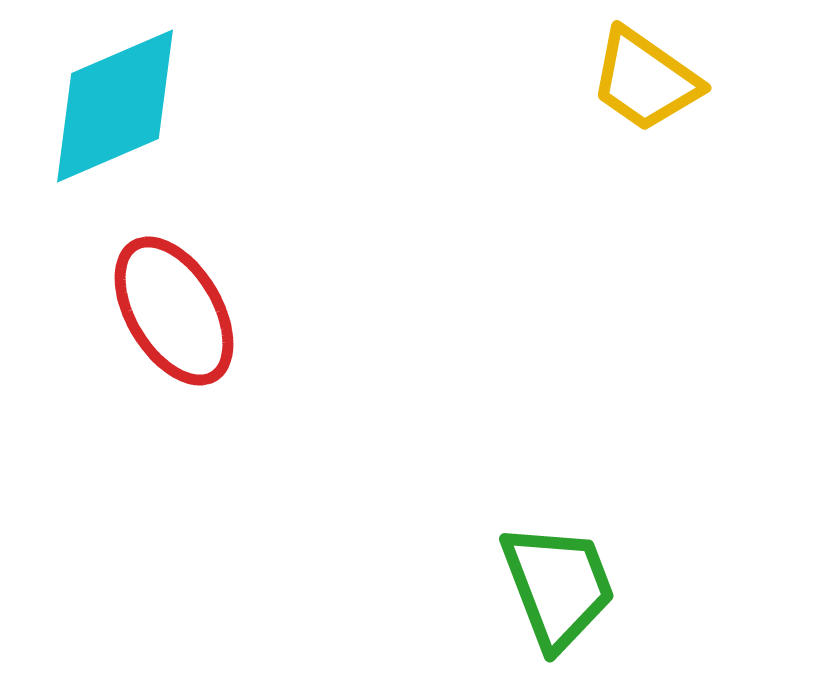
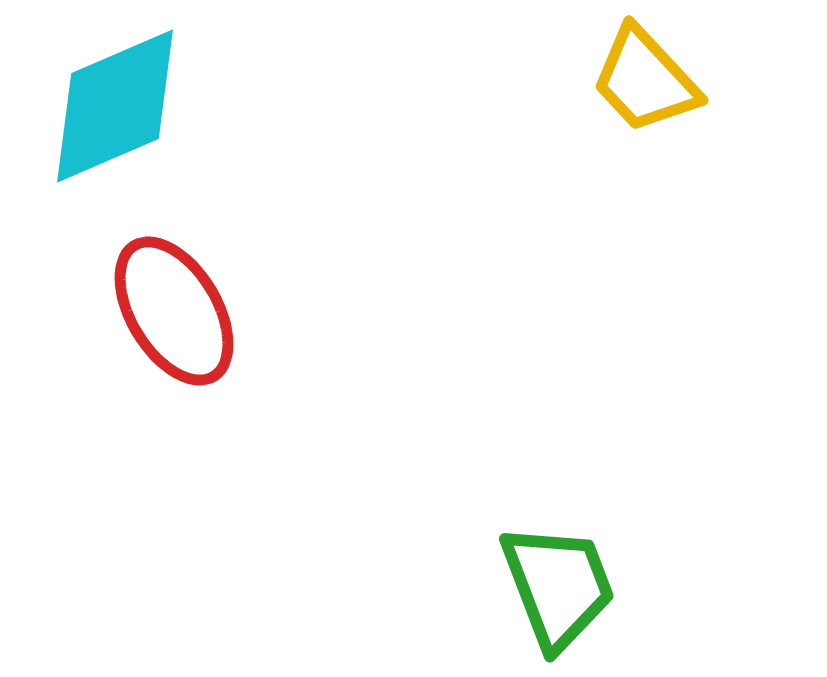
yellow trapezoid: rotated 12 degrees clockwise
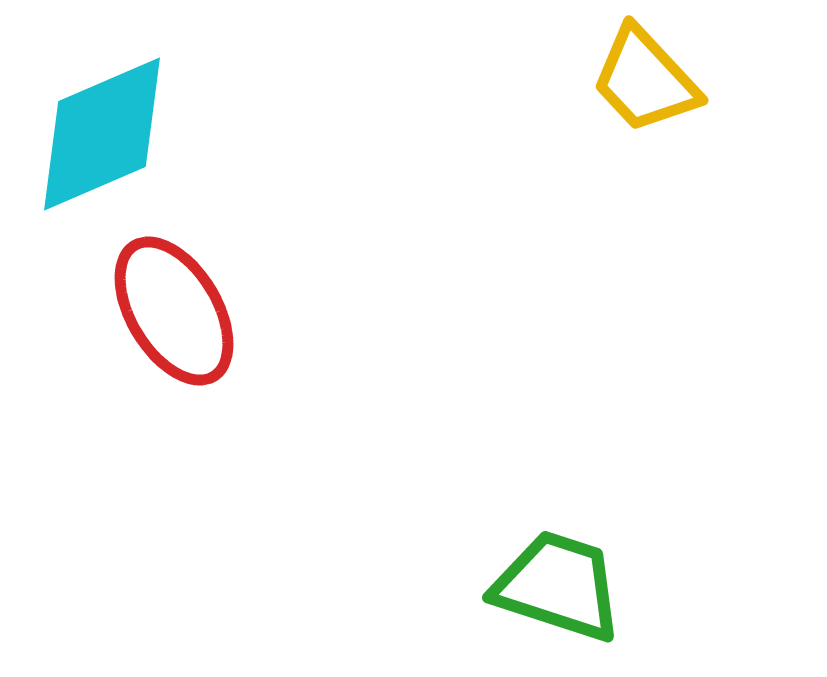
cyan diamond: moved 13 px left, 28 px down
green trapezoid: rotated 51 degrees counterclockwise
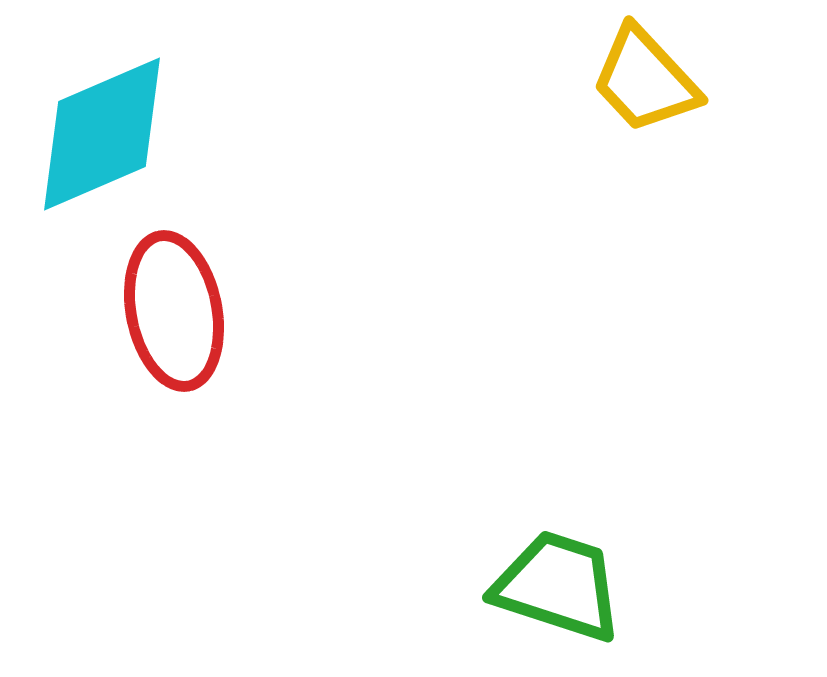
red ellipse: rotated 20 degrees clockwise
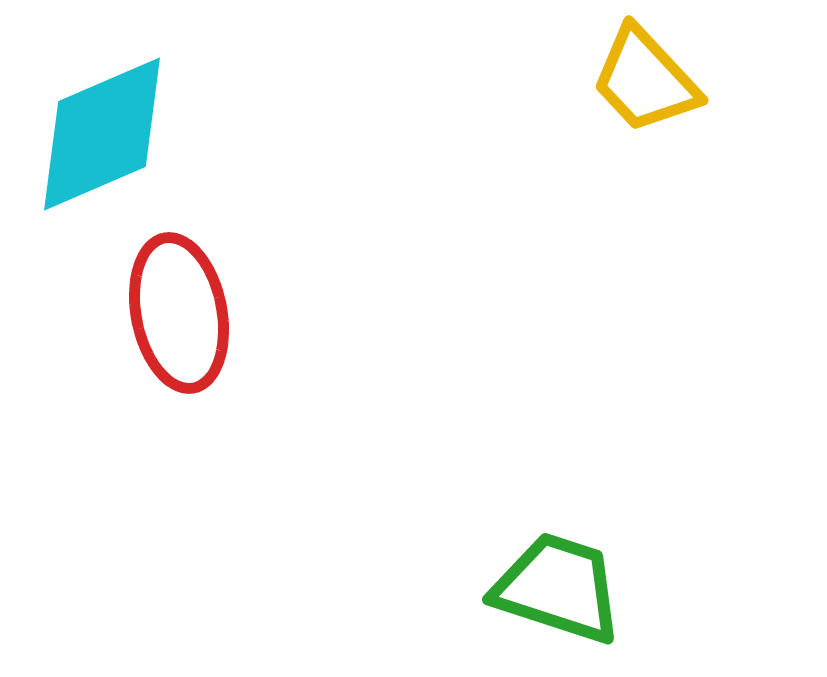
red ellipse: moved 5 px right, 2 px down
green trapezoid: moved 2 px down
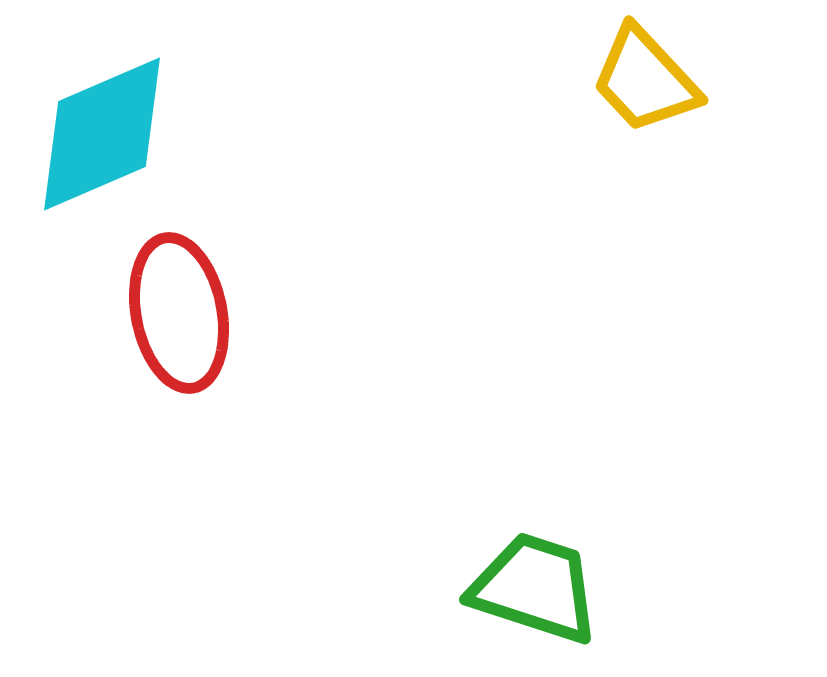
green trapezoid: moved 23 px left
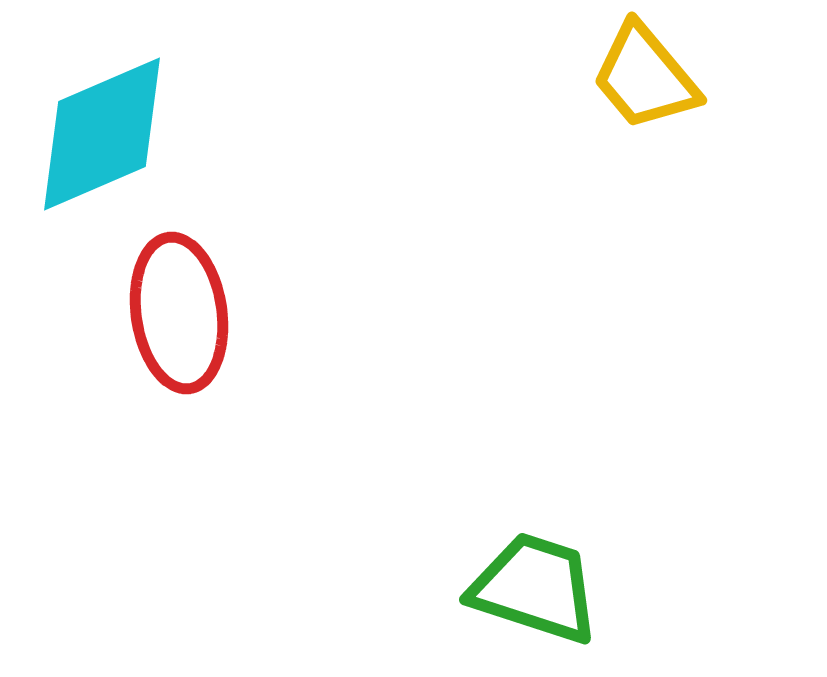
yellow trapezoid: moved 3 px up; rotated 3 degrees clockwise
red ellipse: rotated 3 degrees clockwise
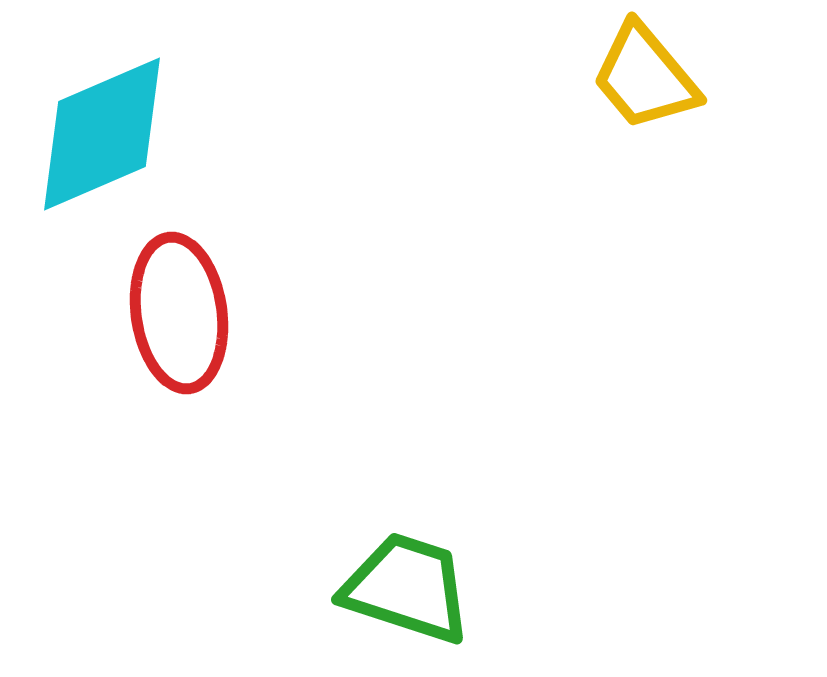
green trapezoid: moved 128 px left
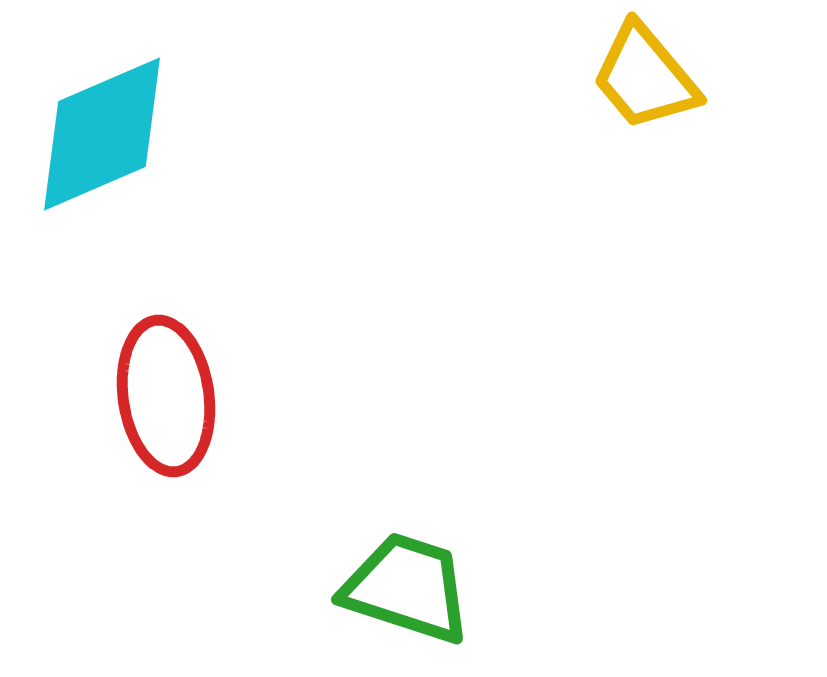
red ellipse: moved 13 px left, 83 px down
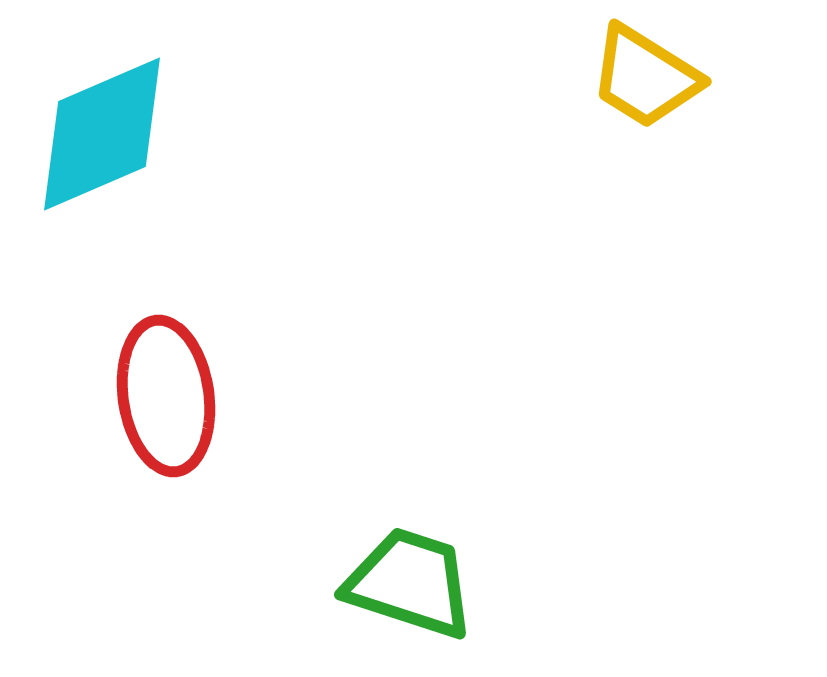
yellow trapezoid: rotated 18 degrees counterclockwise
green trapezoid: moved 3 px right, 5 px up
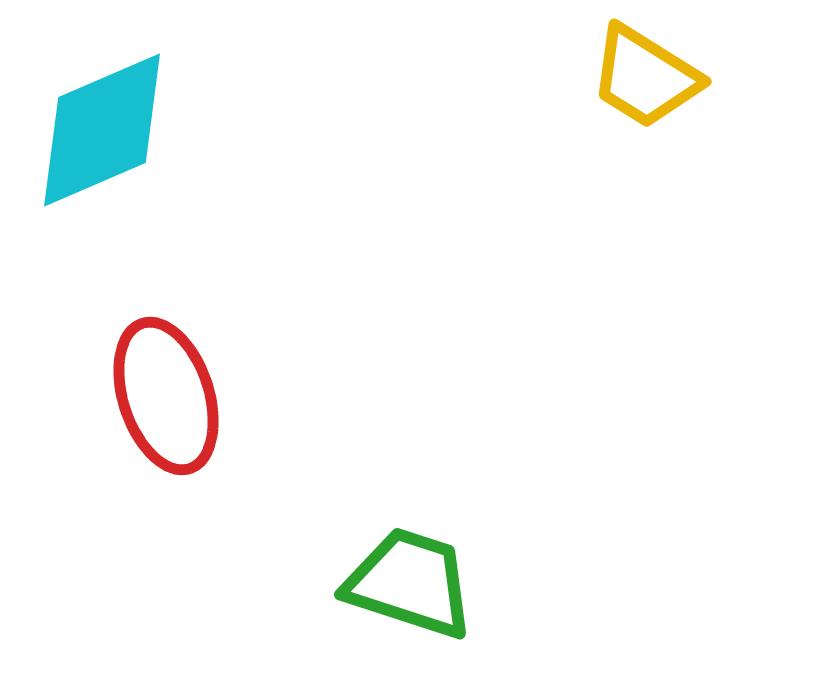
cyan diamond: moved 4 px up
red ellipse: rotated 10 degrees counterclockwise
